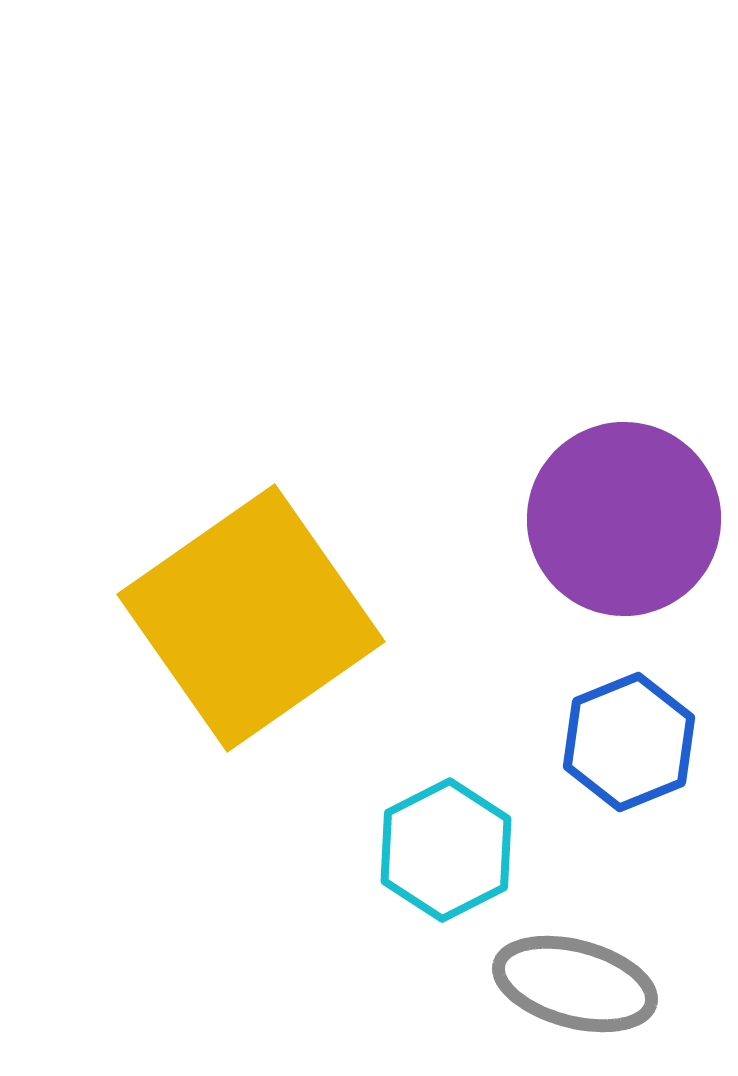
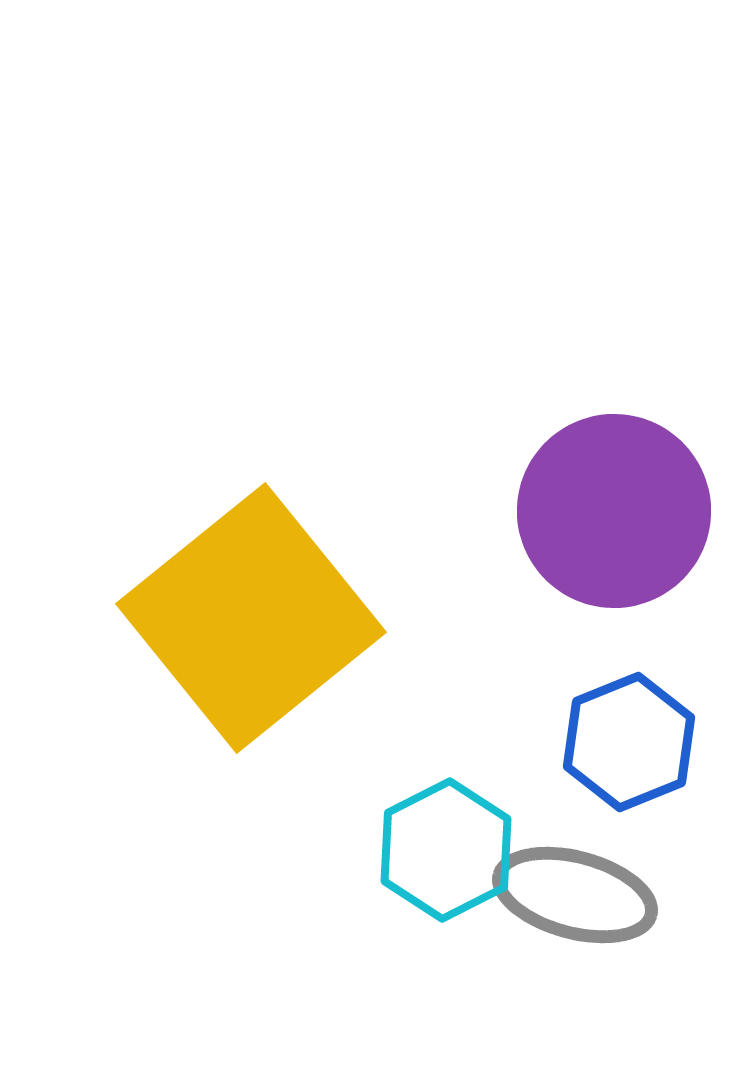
purple circle: moved 10 px left, 8 px up
yellow square: rotated 4 degrees counterclockwise
gray ellipse: moved 89 px up
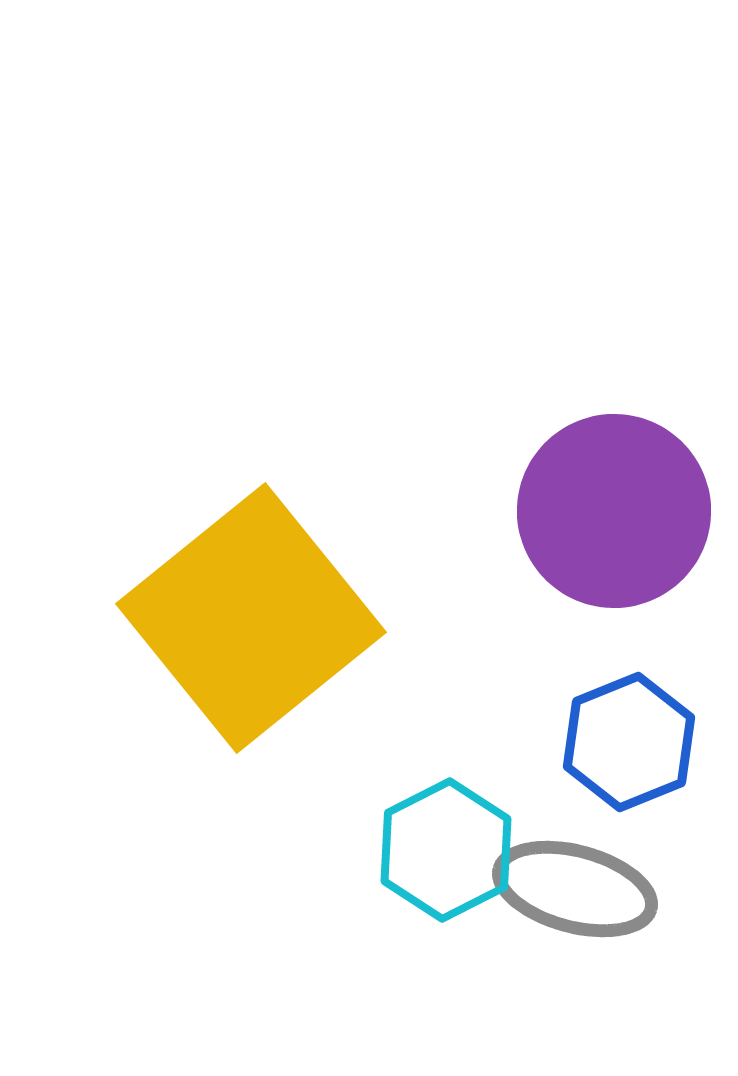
gray ellipse: moved 6 px up
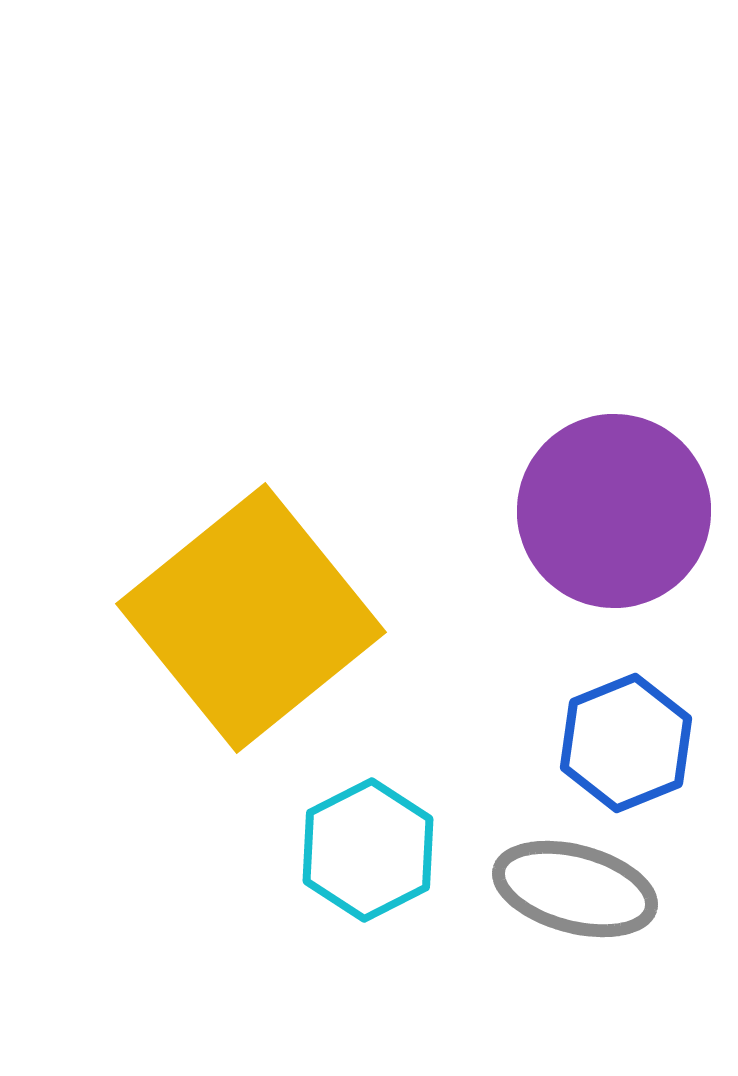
blue hexagon: moved 3 px left, 1 px down
cyan hexagon: moved 78 px left
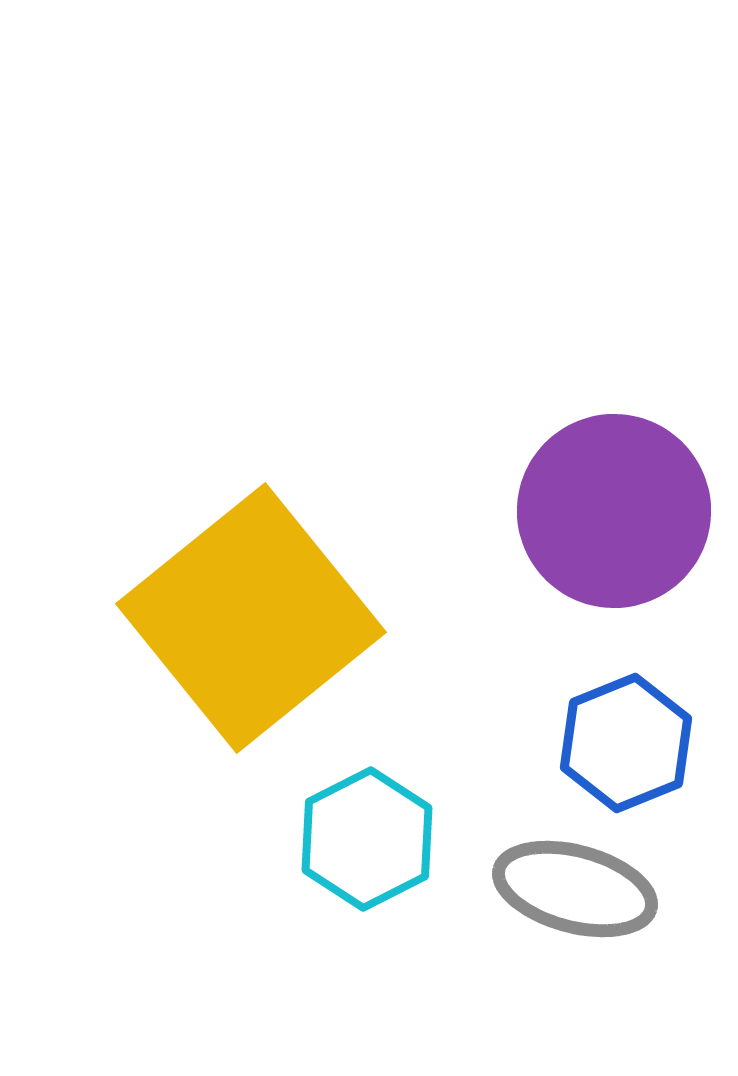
cyan hexagon: moved 1 px left, 11 px up
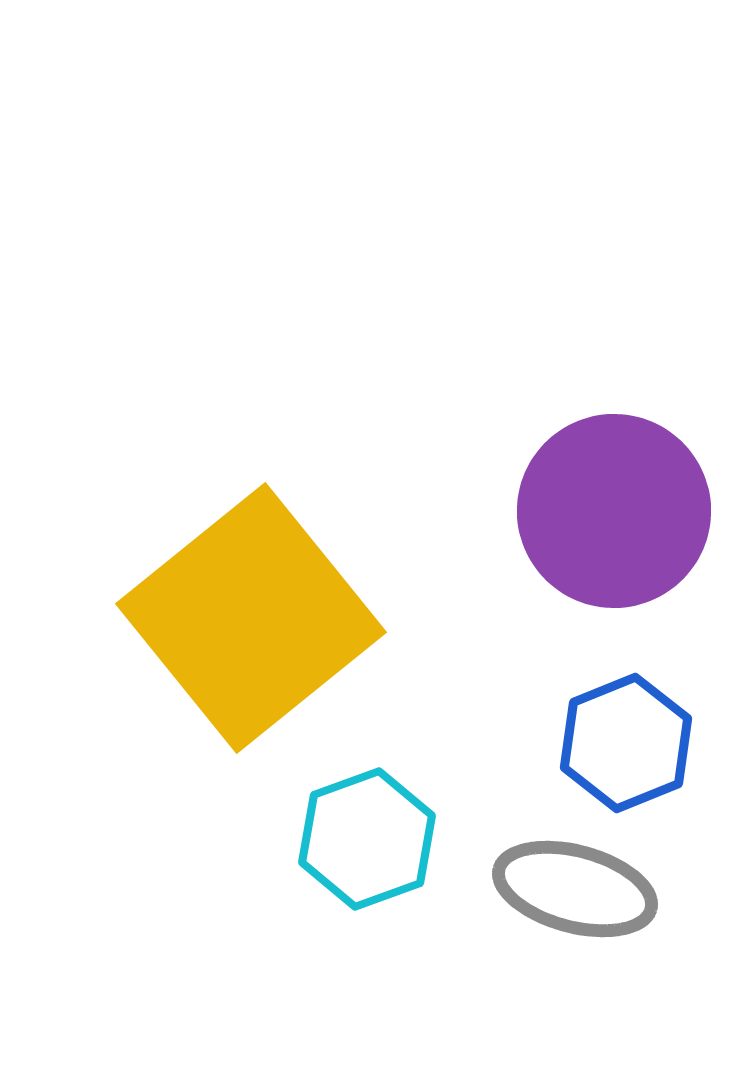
cyan hexagon: rotated 7 degrees clockwise
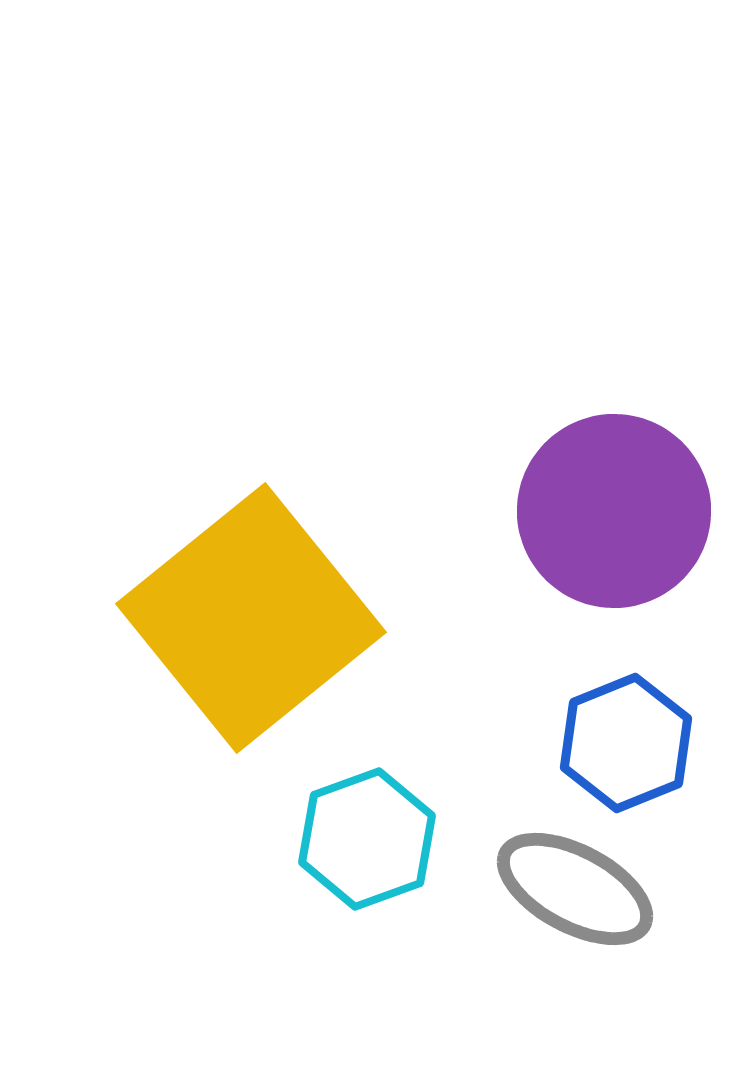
gray ellipse: rotated 13 degrees clockwise
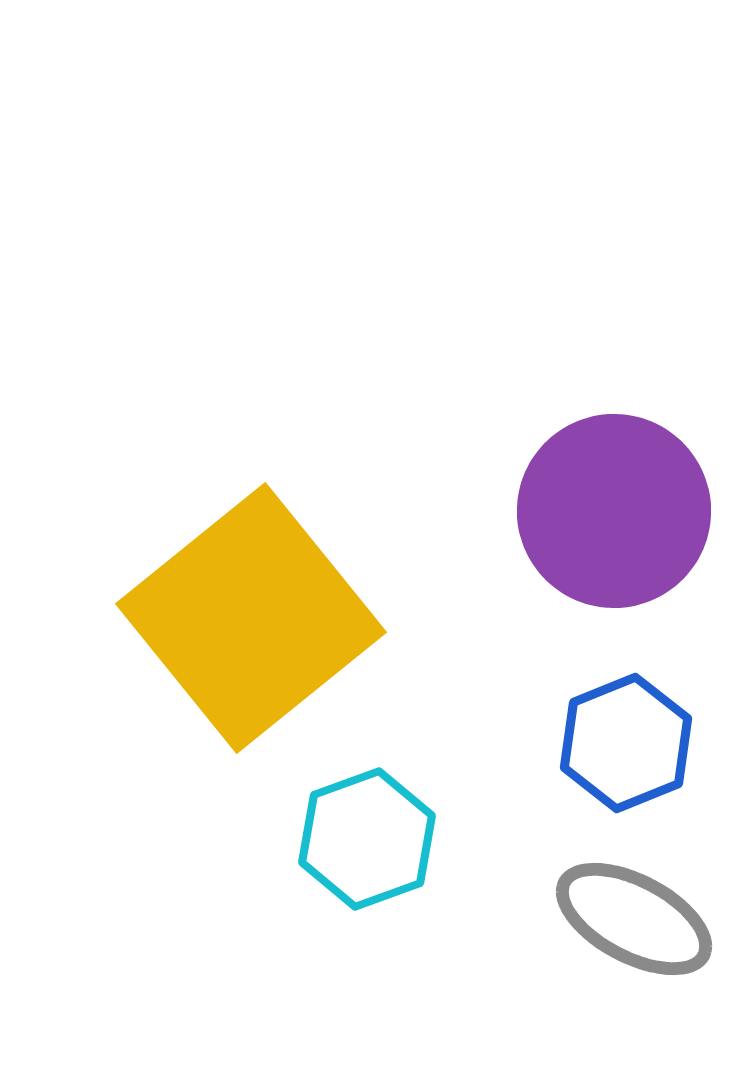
gray ellipse: moved 59 px right, 30 px down
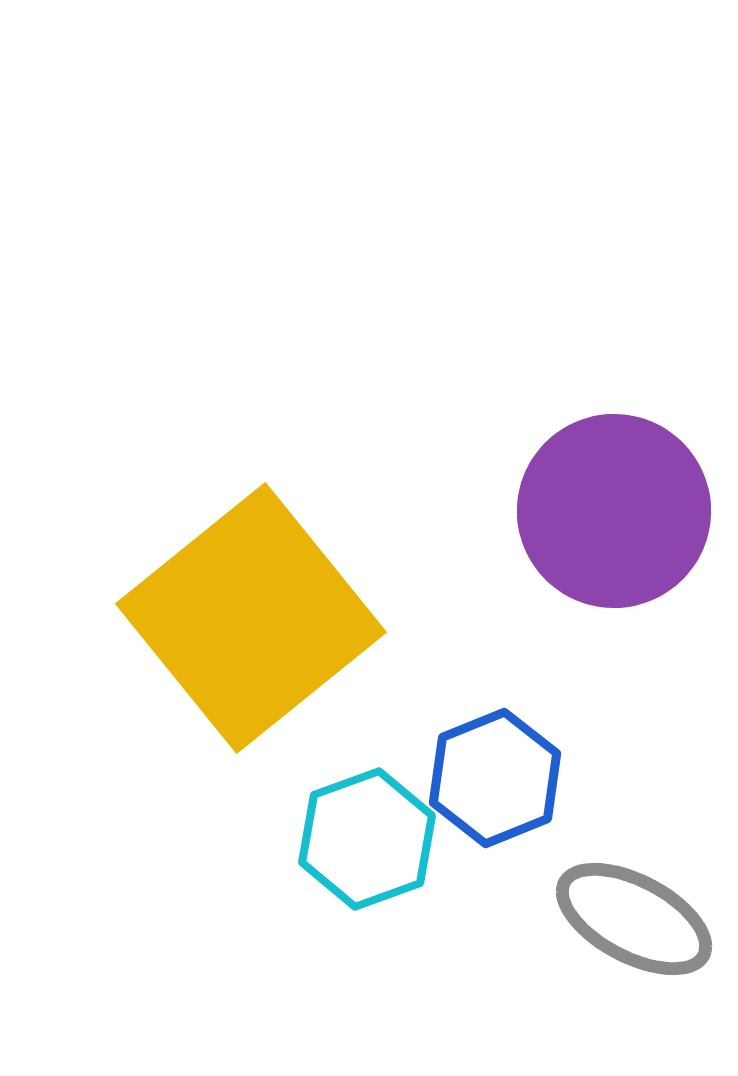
blue hexagon: moved 131 px left, 35 px down
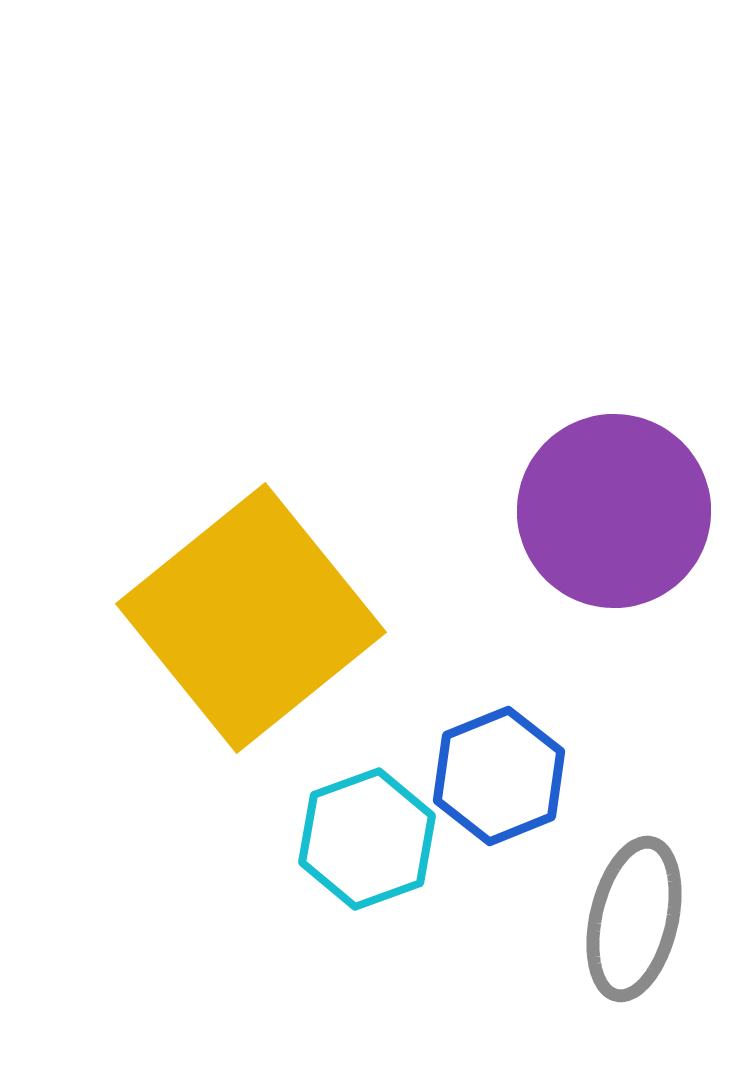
blue hexagon: moved 4 px right, 2 px up
gray ellipse: rotated 75 degrees clockwise
